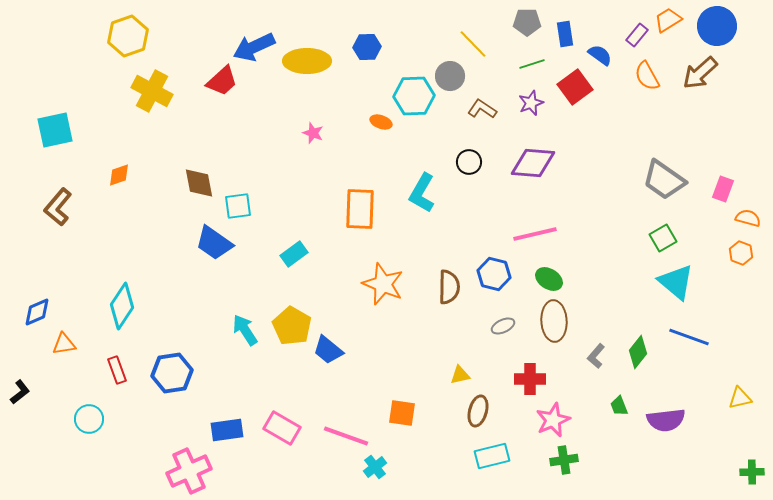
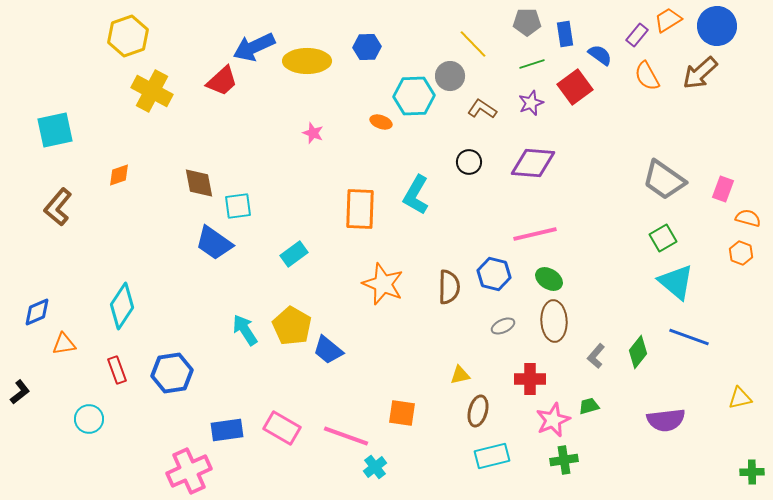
cyan L-shape at (422, 193): moved 6 px left, 2 px down
green trapezoid at (619, 406): moved 30 px left; rotated 95 degrees clockwise
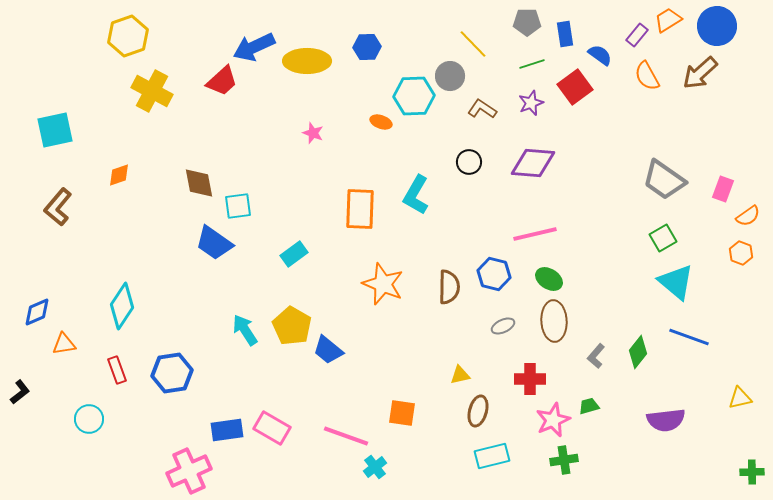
orange semicircle at (748, 218): moved 2 px up; rotated 130 degrees clockwise
pink rectangle at (282, 428): moved 10 px left
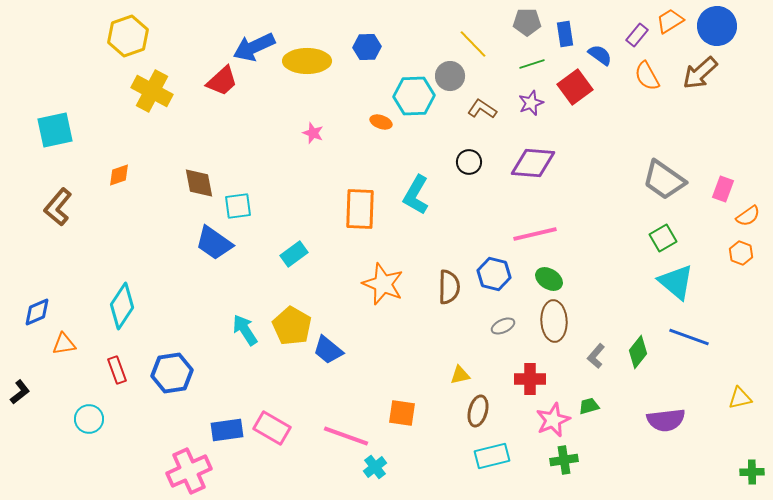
orange trapezoid at (668, 20): moved 2 px right, 1 px down
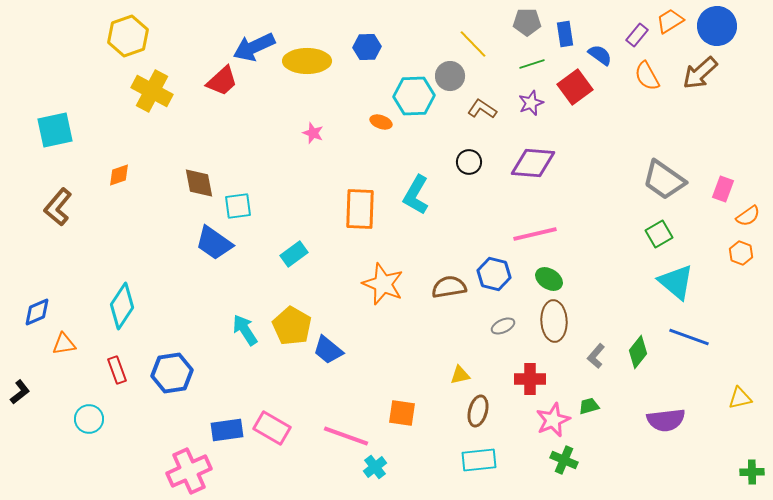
green square at (663, 238): moved 4 px left, 4 px up
brown semicircle at (449, 287): rotated 100 degrees counterclockwise
cyan rectangle at (492, 456): moved 13 px left, 4 px down; rotated 8 degrees clockwise
green cross at (564, 460): rotated 32 degrees clockwise
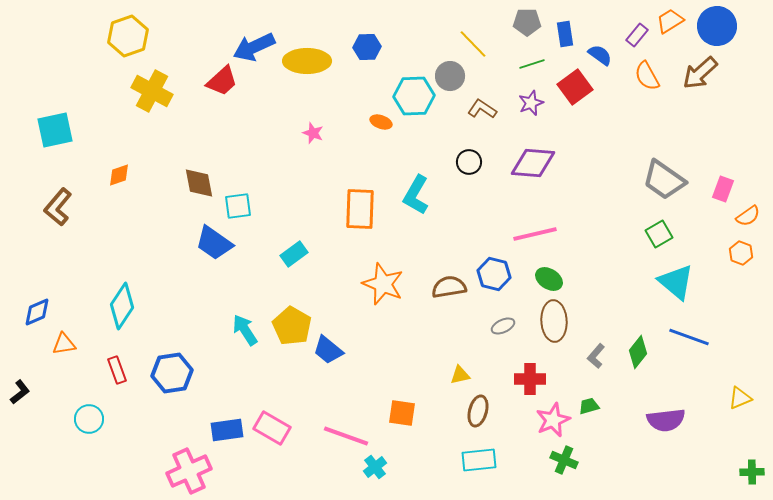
yellow triangle at (740, 398): rotated 10 degrees counterclockwise
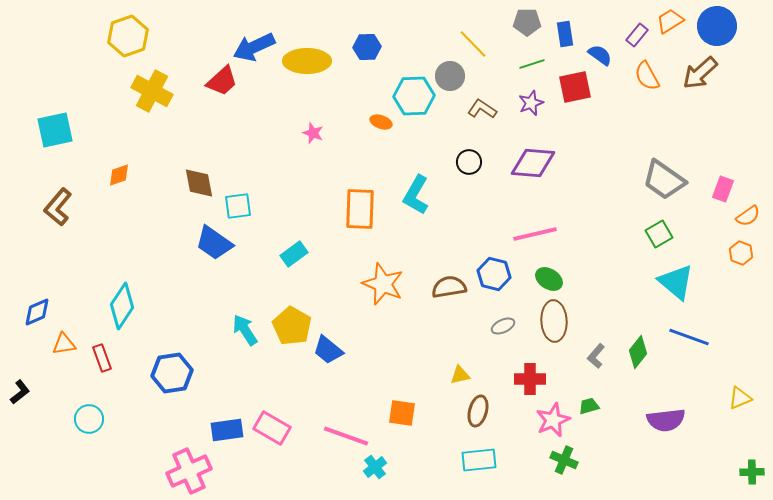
red square at (575, 87): rotated 24 degrees clockwise
red rectangle at (117, 370): moved 15 px left, 12 px up
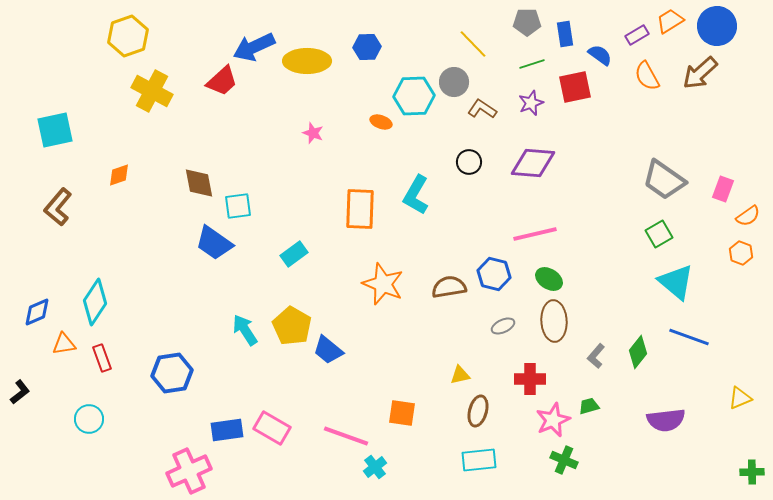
purple rectangle at (637, 35): rotated 20 degrees clockwise
gray circle at (450, 76): moved 4 px right, 6 px down
cyan diamond at (122, 306): moved 27 px left, 4 px up
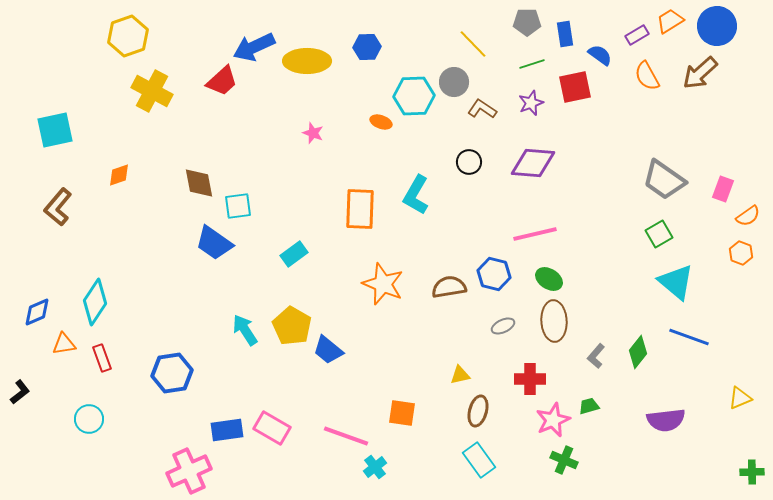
cyan rectangle at (479, 460): rotated 60 degrees clockwise
